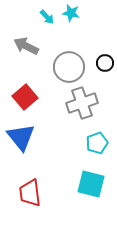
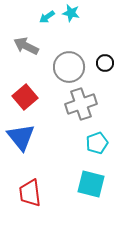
cyan arrow: rotated 98 degrees clockwise
gray cross: moved 1 px left, 1 px down
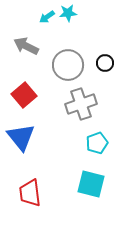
cyan star: moved 3 px left; rotated 18 degrees counterclockwise
gray circle: moved 1 px left, 2 px up
red square: moved 1 px left, 2 px up
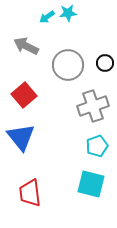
gray cross: moved 12 px right, 2 px down
cyan pentagon: moved 3 px down
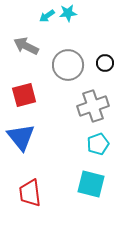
cyan arrow: moved 1 px up
red square: rotated 25 degrees clockwise
cyan pentagon: moved 1 px right, 2 px up
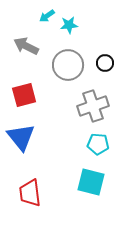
cyan star: moved 1 px right, 12 px down
cyan pentagon: rotated 25 degrees clockwise
cyan square: moved 2 px up
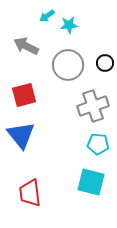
blue triangle: moved 2 px up
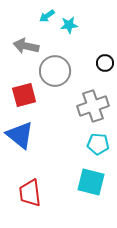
gray arrow: rotated 15 degrees counterclockwise
gray circle: moved 13 px left, 6 px down
blue triangle: moved 1 px left; rotated 12 degrees counterclockwise
